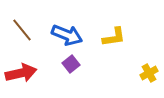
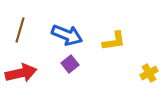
brown line: moved 2 px left; rotated 55 degrees clockwise
yellow L-shape: moved 4 px down
purple square: moved 1 px left
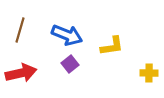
yellow L-shape: moved 2 px left, 5 px down
yellow cross: rotated 30 degrees clockwise
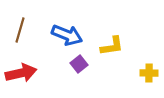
purple square: moved 9 px right
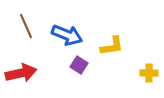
brown line: moved 6 px right, 4 px up; rotated 40 degrees counterclockwise
purple square: moved 1 px down; rotated 18 degrees counterclockwise
